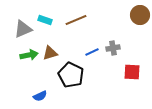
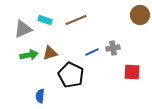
blue semicircle: rotated 120 degrees clockwise
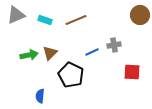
gray triangle: moved 7 px left, 14 px up
gray cross: moved 1 px right, 3 px up
brown triangle: rotated 28 degrees counterclockwise
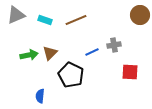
red square: moved 2 px left
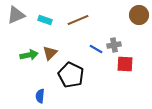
brown circle: moved 1 px left
brown line: moved 2 px right
blue line: moved 4 px right, 3 px up; rotated 56 degrees clockwise
red square: moved 5 px left, 8 px up
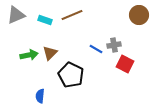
brown line: moved 6 px left, 5 px up
red square: rotated 24 degrees clockwise
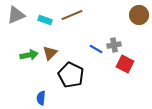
blue semicircle: moved 1 px right, 2 px down
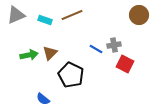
blue semicircle: moved 2 px right, 1 px down; rotated 56 degrees counterclockwise
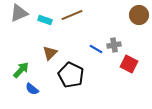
gray triangle: moved 3 px right, 2 px up
green arrow: moved 8 px left, 15 px down; rotated 36 degrees counterclockwise
red square: moved 4 px right
blue semicircle: moved 11 px left, 10 px up
